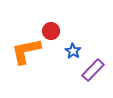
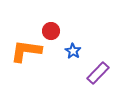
orange L-shape: rotated 20 degrees clockwise
purple rectangle: moved 5 px right, 3 px down
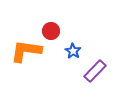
purple rectangle: moved 3 px left, 2 px up
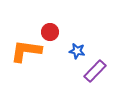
red circle: moved 1 px left, 1 px down
blue star: moved 4 px right; rotated 21 degrees counterclockwise
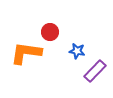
orange L-shape: moved 2 px down
